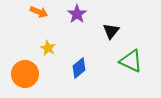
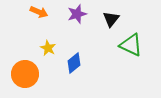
purple star: rotated 18 degrees clockwise
black triangle: moved 12 px up
green triangle: moved 16 px up
blue diamond: moved 5 px left, 5 px up
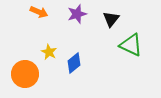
yellow star: moved 1 px right, 4 px down
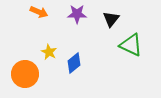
purple star: rotated 18 degrees clockwise
